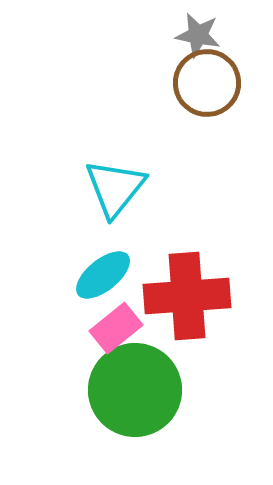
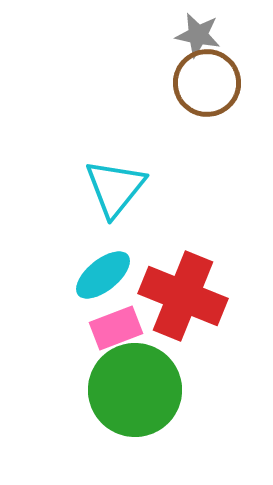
red cross: moved 4 px left; rotated 26 degrees clockwise
pink rectangle: rotated 18 degrees clockwise
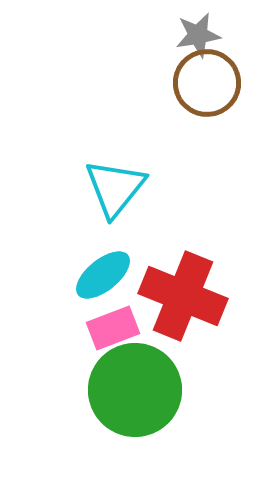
gray star: rotated 21 degrees counterclockwise
pink rectangle: moved 3 px left
